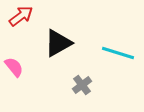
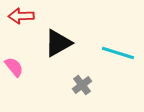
red arrow: rotated 145 degrees counterclockwise
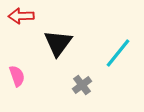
black triangle: rotated 24 degrees counterclockwise
cyan line: rotated 68 degrees counterclockwise
pink semicircle: moved 3 px right, 9 px down; rotated 20 degrees clockwise
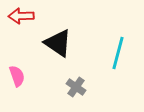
black triangle: rotated 32 degrees counterclockwise
cyan line: rotated 24 degrees counterclockwise
gray cross: moved 6 px left, 2 px down; rotated 18 degrees counterclockwise
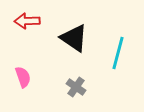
red arrow: moved 6 px right, 5 px down
black triangle: moved 16 px right, 5 px up
pink semicircle: moved 6 px right, 1 px down
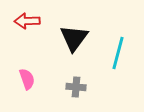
black triangle: rotated 32 degrees clockwise
pink semicircle: moved 4 px right, 2 px down
gray cross: rotated 30 degrees counterclockwise
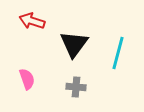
red arrow: moved 5 px right; rotated 20 degrees clockwise
black triangle: moved 6 px down
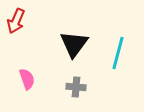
red arrow: moved 16 px left; rotated 85 degrees counterclockwise
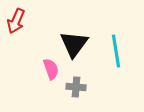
cyan line: moved 2 px left, 2 px up; rotated 24 degrees counterclockwise
pink semicircle: moved 24 px right, 10 px up
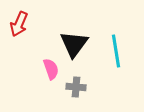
red arrow: moved 3 px right, 3 px down
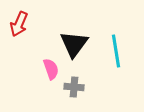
gray cross: moved 2 px left
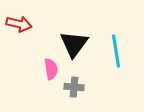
red arrow: rotated 100 degrees counterclockwise
pink semicircle: rotated 10 degrees clockwise
